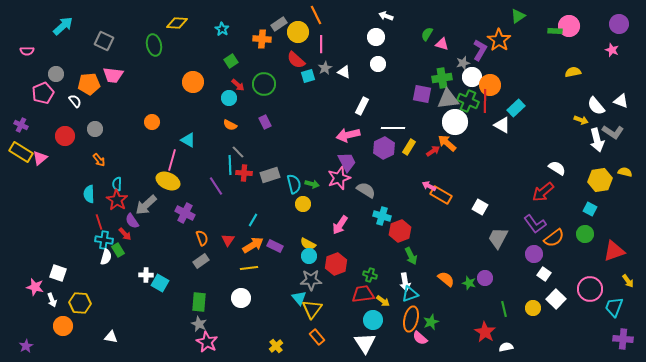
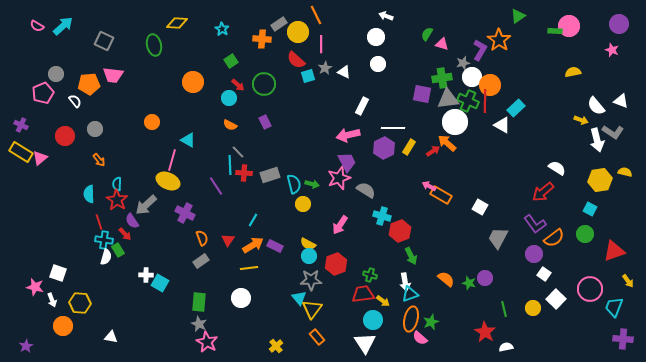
pink semicircle at (27, 51): moved 10 px right, 25 px up; rotated 32 degrees clockwise
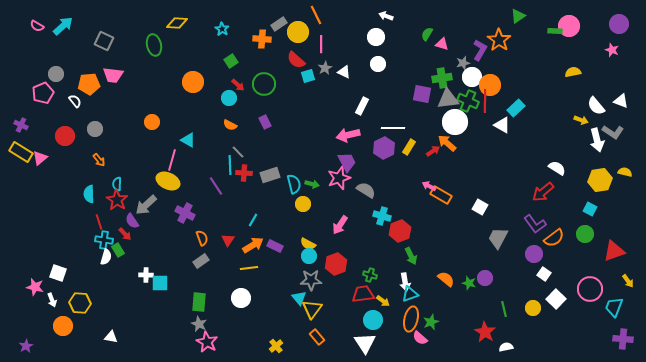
cyan square at (160, 283): rotated 30 degrees counterclockwise
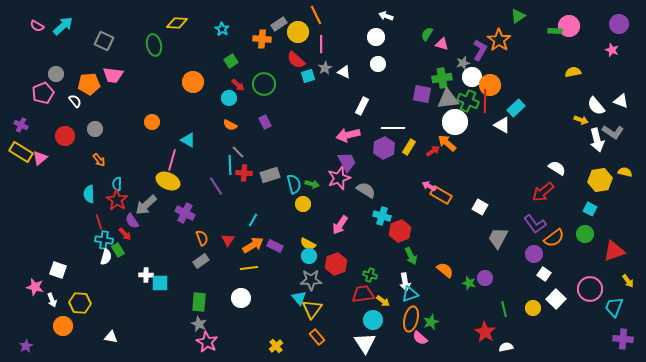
white square at (58, 273): moved 3 px up
orange semicircle at (446, 279): moved 1 px left, 9 px up
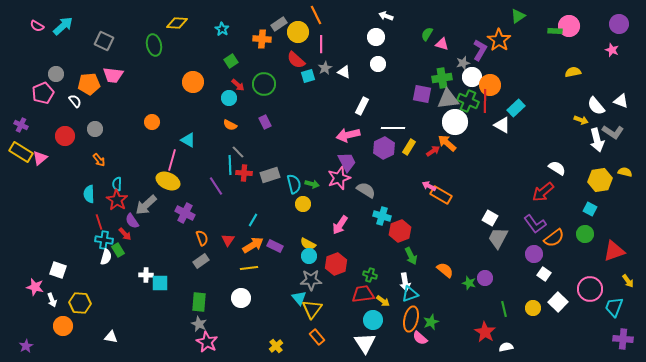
white square at (480, 207): moved 10 px right, 11 px down
white square at (556, 299): moved 2 px right, 3 px down
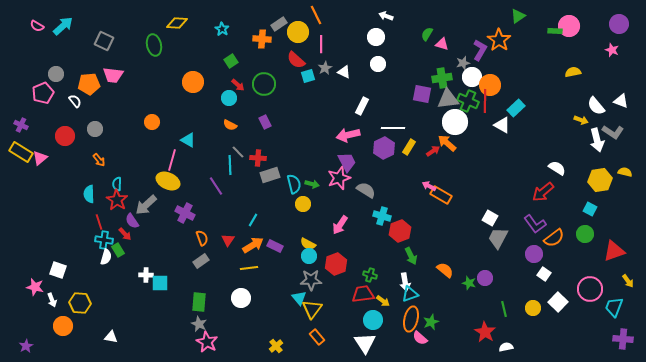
red cross at (244, 173): moved 14 px right, 15 px up
